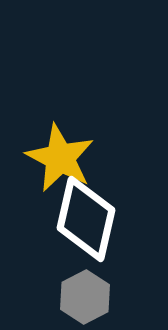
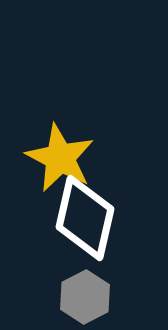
white diamond: moved 1 px left, 1 px up
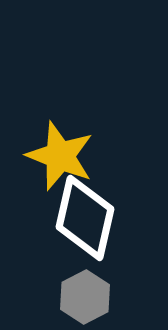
yellow star: moved 2 px up; rotated 6 degrees counterclockwise
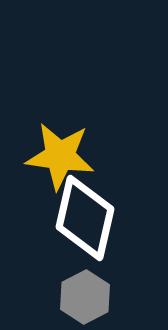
yellow star: rotated 14 degrees counterclockwise
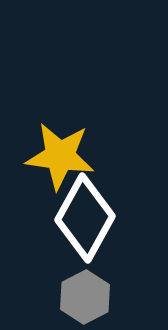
white diamond: rotated 16 degrees clockwise
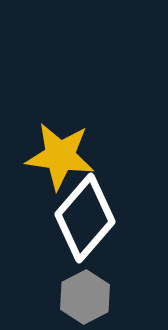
white diamond: rotated 12 degrees clockwise
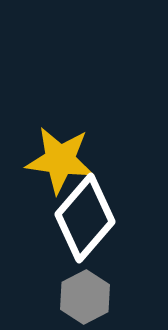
yellow star: moved 4 px down
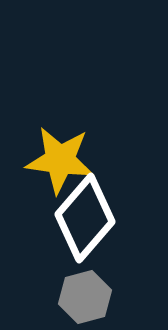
gray hexagon: rotated 12 degrees clockwise
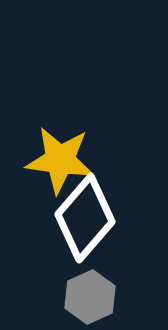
gray hexagon: moved 5 px right; rotated 9 degrees counterclockwise
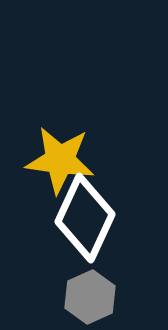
white diamond: rotated 16 degrees counterclockwise
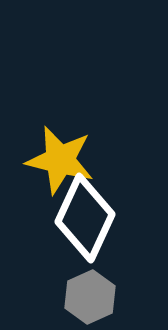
yellow star: rotated 6 degrees clockwise
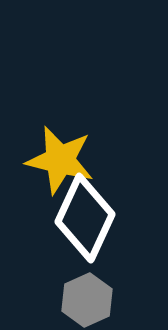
gray hexagon: moved 3 px left, 3 px down
